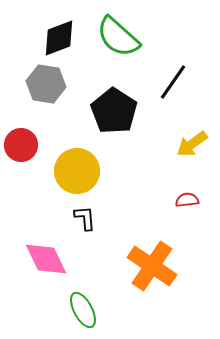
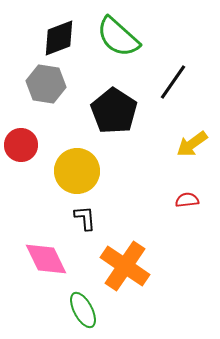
orange cross: moved 27 px left
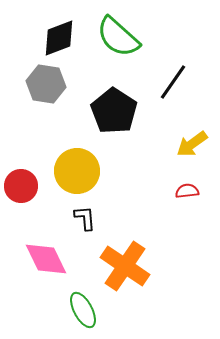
red circle: moved 41 px down
red semicircle: moved 9 px up
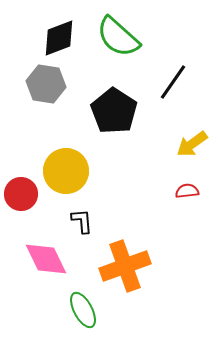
yellow circle: moved 11 px left
red circle: moved 8 px down
black L-shape: moved 3 px left, 3 px down
orange cross: rotated 36 degrees clockwise
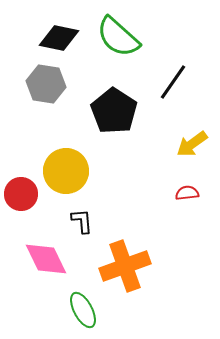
black diamond: rotated 33 degrees clockwise
red semicircle: moved 2 px down
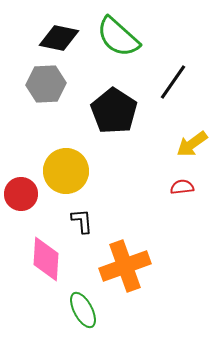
gray hexagon: rotated 12 degrees counterclockwise
red semicircle: moved 5 px left, 6 px up
pink diamond: rotated 30 degrees clockwise
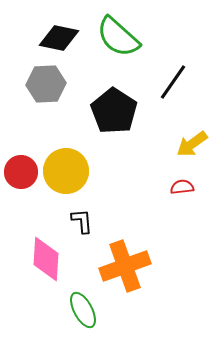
red circle: moved 22 px up
